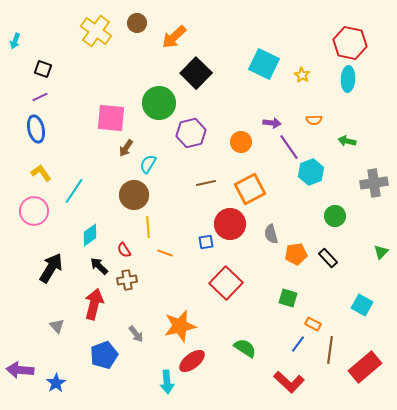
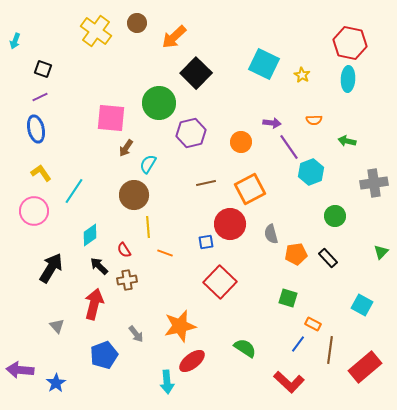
red square at (226, 283): moved 6 px left, 1 px up
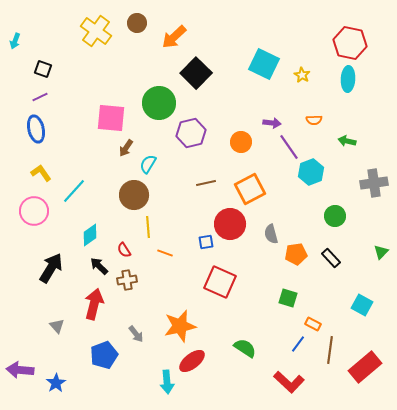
cyan line at (74, 191): rotated 8 degrees clockwise
black rectangle at (328, 258): moved 3 px right
red square at (220, 282): rotated 20 degrees counterclockwise
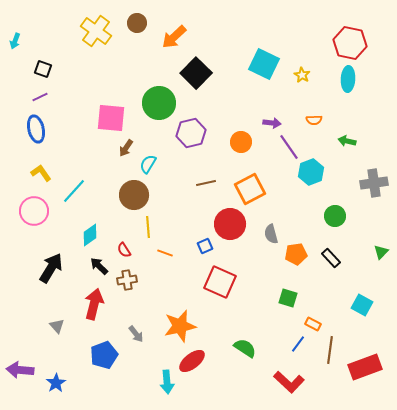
blue square at (206, 242): moved 1 px left, 4 px down; rotated 14 degrees counterclockwise
red rectangle at (365, 367): rotated 20 degrees clockwise
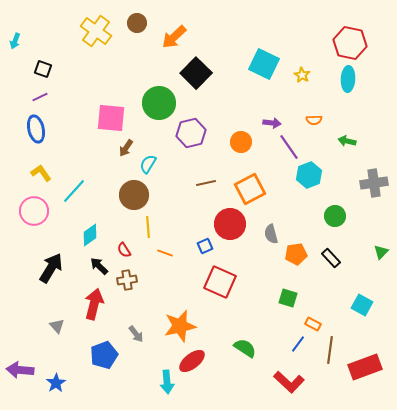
cyan hexagon at (311, 172): moved 2 px left, 3 px down
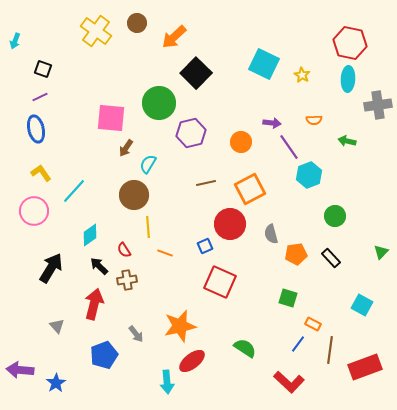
gray cross at (374, 183): moved 4 px right, 78 px up
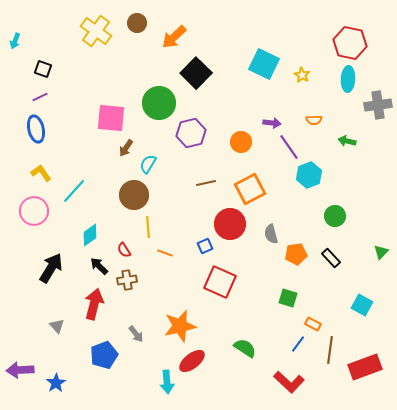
purple arrow at (20, 370): rotated 8 degrees counterclockwise
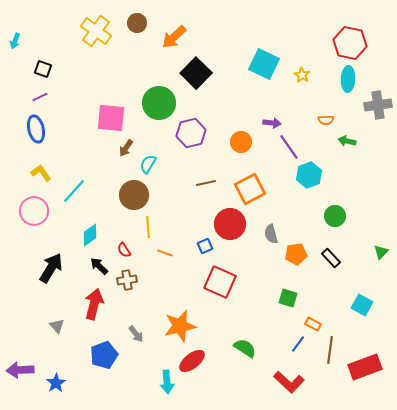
orange semicircle at (314, 120): moved 12 px right
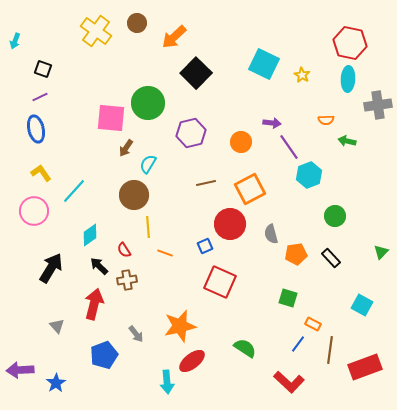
green circle at (159, 103): moved 11 px left
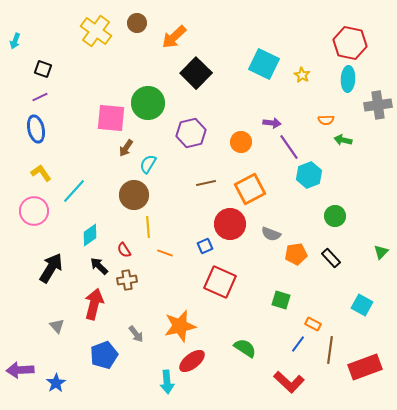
green arrow at (347, 141): moved 4 px left, 1 px up
gray semicircle at (271, 234): rotated 54 degrees counterclockwise
green square at (288, 298): moved 7 px left, 2 px down
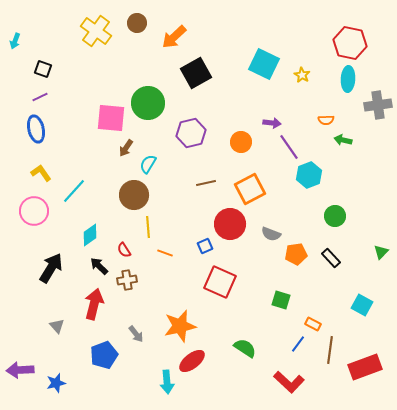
black square at (196, 73): rotated 16 degrees clockwise
blue star at (56, 383): rotated 18 degrees clockwise
